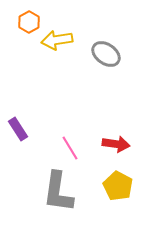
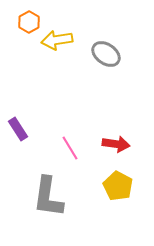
gray L-shape: moved 10 px left, 5 px down
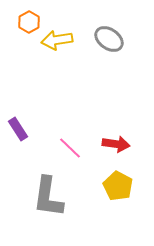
gray ellipse: moved 3 px right, 15 px up
pink line: rotated 15 degrees counterclockwise
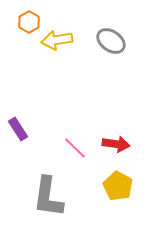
gray ellipse: moved 2 px right, 2 px down
pink line: moved 5 px right
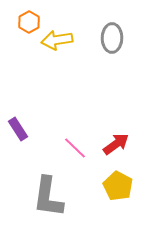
gray ellipse: moved 1 px right, 3 px up; rotated 56 degrees clockwise
red arrow: rotated 44 degrees counterclockwise
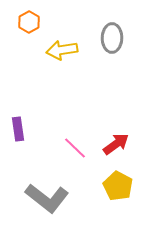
yellow arrow: moved 5 px right, 10 px down
purple rectangle: rotated 25 degrees clockwise
gray L-shape: moved 1 px left, 1 px down; rotated 60 degrees counterclockwise
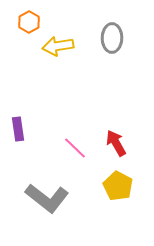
yellow arrow: moved 4 px left, 4 px up
red arrow: moved 1 px up; rotated 84 degrees counterclockwise
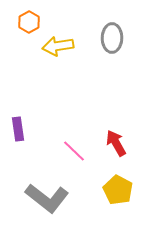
pink line: moved 1 px left, 3 px down
yellow pentagon: moved 4 px down
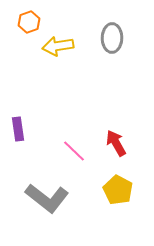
orange hexagon: rotated 10 degrees clockwise
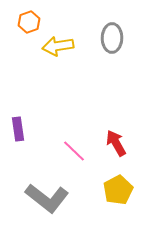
yellow pentagon: rotated 16 degrees clockwise
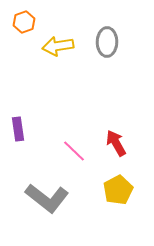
orange hexagon: moved 5 px left
gray ellipse: moved 5 px left, 4 px down
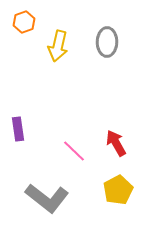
yellow arrow: rotated 68 degrees counterclockwise
